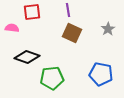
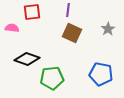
purple line: rotated 16 degrees clockwise
black diamond: moved 2 px down
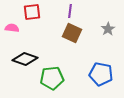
purple line: moved 2 px right, 1 px down
black diamond: moved 2 px left
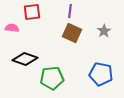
gray star: moved 4 px left, 2 px down
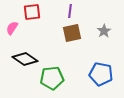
pink semicircle: rotated 64 degrees counterclockwise
brown square: rotated 36 degrees counterclockwise
black diamond: rotated 15 degrees clockwise
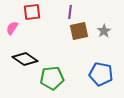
purple line: moved 1 px down
brown square: moved 7 px right, 2 px up
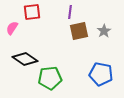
green pentagon: moved 2 px left
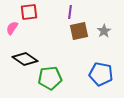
red square: moved 3 px left
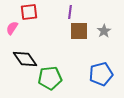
brown square: rotated 12 degrees clockwise
black diamond: rotated 20 degrees clockwise
blue pentagon: rotated 25 degrees counterclockwise
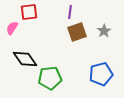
brown square: moved 2 px left, 1 px down; rotated 18 degrees counterclockwise
